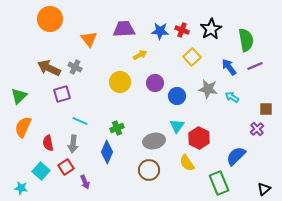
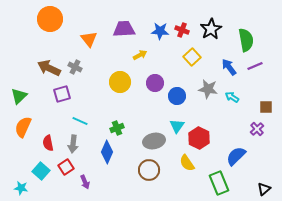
brown square: moved 2 px up
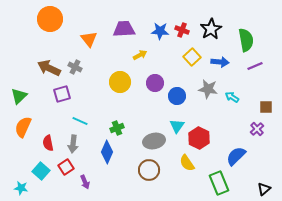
blue arrow: moved 9 px left, 5 px up; rotated 132 degrees clockwise
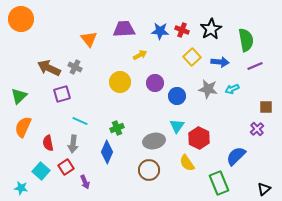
orange circle: moved 29 px left
cyan arrow: moved 8 px up; rotated 56 degrees counterclockwise
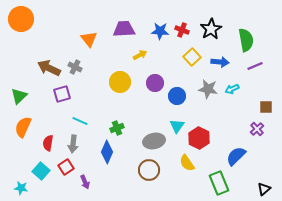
red semicircle: rotated 21 degrees clockwise
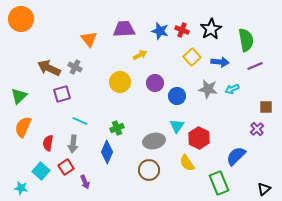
blue star: rotated 12 degrees clockwise
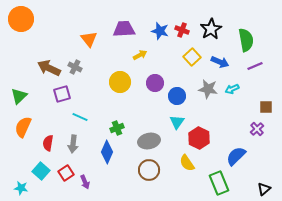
blue arrow: rotated 18 degrees clockwise
cyan line: moved 4 px up
cyan triangle: moved 4 px up
gray ellipse: moved 5 px left
red square: moved 6 px down
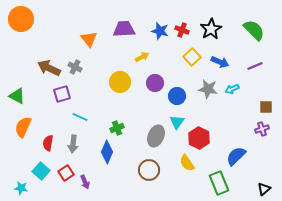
green semicircle: moved 8 px right, 10 px up; rotated 35 degrees counterclockwise
yellow arrow: moved 2 px right, 2 px down
green triangle: moved 2 px left; rotated 48 degrees counterclockwise
purple cross: moved 5 px right; rotated 24 degrees clockwise
gray ellipse: moved 7 px right, 5 px up; rotated 55 degrees counterclockwise
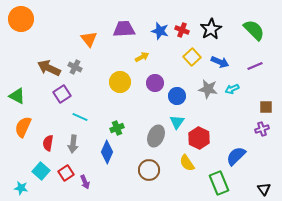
purple square: rotated 18 degrees counterclockwise
black triangle: rotated 24 degrees counterclockwise
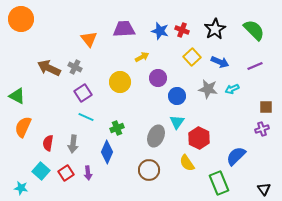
black star: moved 4 px right
purple circle: moved 3 px right, 5 px up
purple square: moved 21 px right, 1 px up
cyan line: moved 6 px right
purple arrow: moved 3 px right, 9 px up; rotated 16 degrees clockwise
